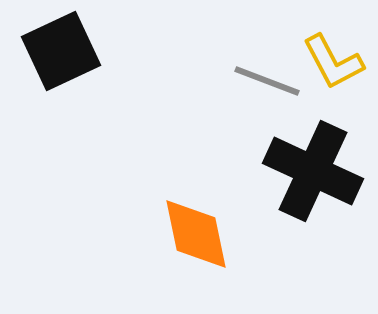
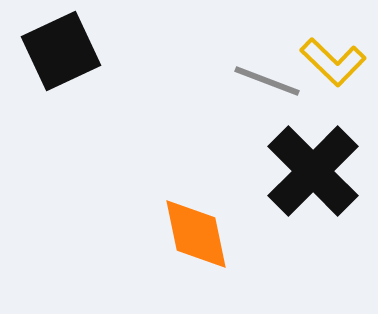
yellow L-shape: rotated 18 degrees counterclockwise
black cross: rotated 20 degrees clockwise
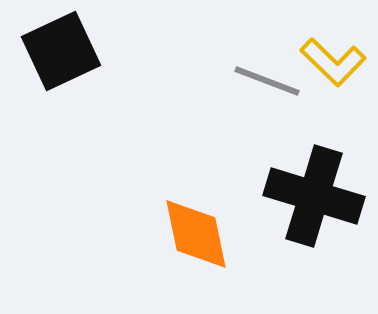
black cross: moved 1 px right, 25 px down; rotated 28 degrees counterclockwise
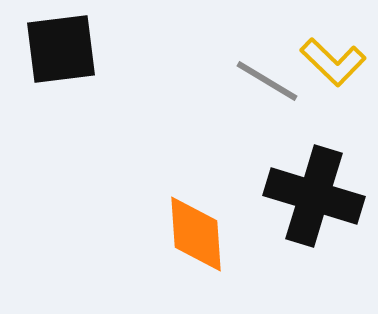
black square: moved 2 px up; rotated 18 degrees clockwise
gray line: rotated 10 degrees clockwise
orange diamond: rotated 8 degrees clockwise
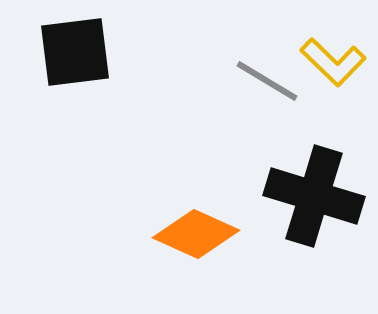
black square: moved 14 px right, 3 px down
orange diamond: rotated 62 degrees counterclockwise
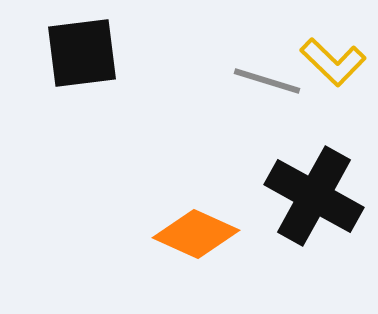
black square: moved 7 px right, 1 px down
gray line: rotated 14 degrees counterclockwise
black cross: rotated 12 degrees clockwise
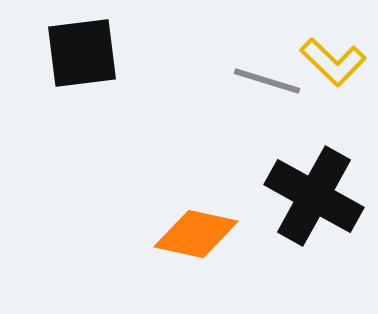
orange diamond: rotated 12 degrees counterclockwise
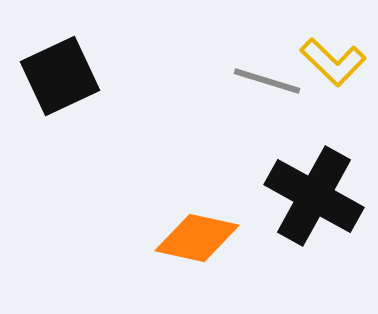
black square: moved 22 px left, 23 px down; rotated 18 degrees counterclockwise
orange diamond: moved 1 px right, 4 px down
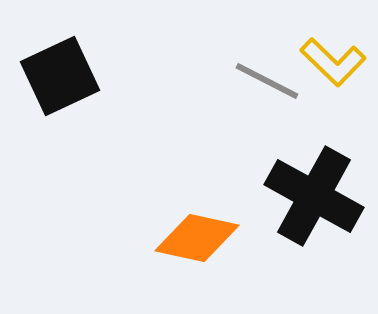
gray line: rotated 10 degrees clockwise
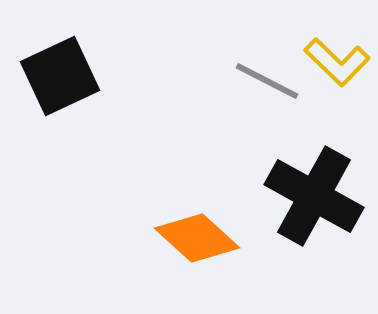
yellow L-shape: moved 4 px right
orange diamond: rotated 30 degrees clockwise
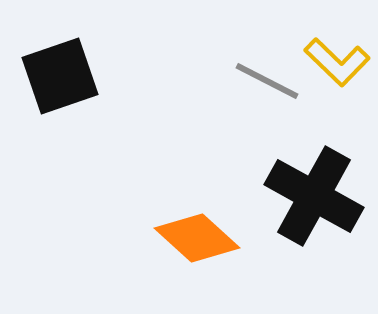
black square: rotated 6 degrees clockwise
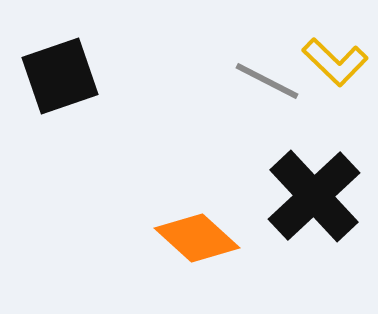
yellow L-shape: moved 2 px left
black cross: rotated 18 degrees clockwise
